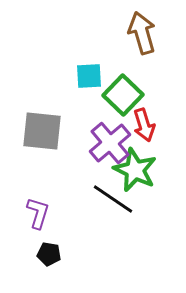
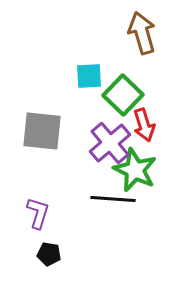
black line: rotated 30 degrees counterclockwise
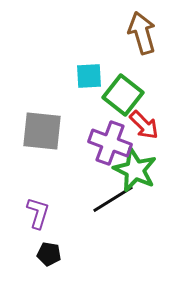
green square: rotated 6 degrees counterclockwise
red arrow: rotated 28 degrees counterclockwise
purple cross: rotated 30 degrees counterclockwise
black line: rotated 36 degrees counterclockwise
